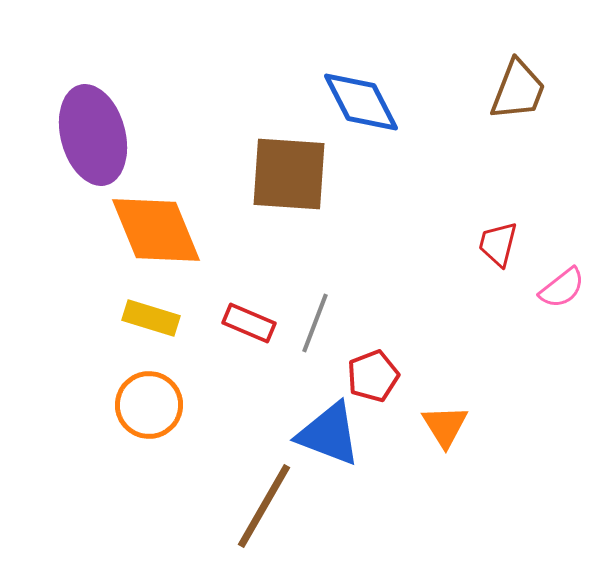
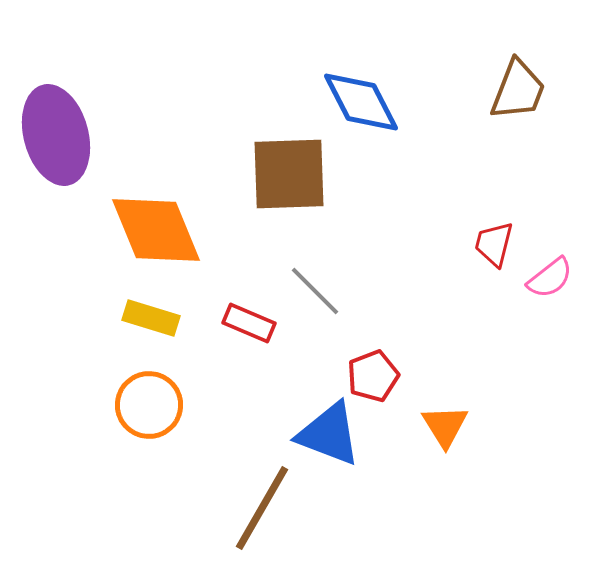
purple ellipse: moved 37 px left
brown square: rotated 6 degrees counterclockwise
red trapezoid: moved 4 px left
pink semicircle: moved 12 px left, 10 px up
gray line: moved 32 px up; rotated 66 degrees counterclockwise
brown line: moved 2 px left, 2 px down
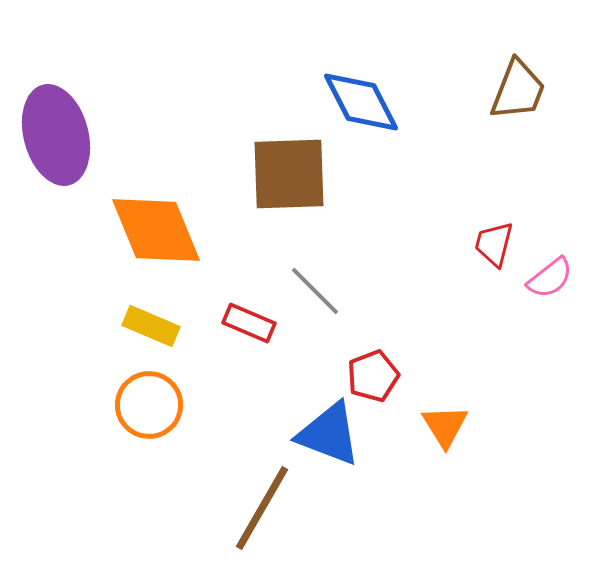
yellow rectangle: moved 8 px down; rotated 6 degrees clockwise
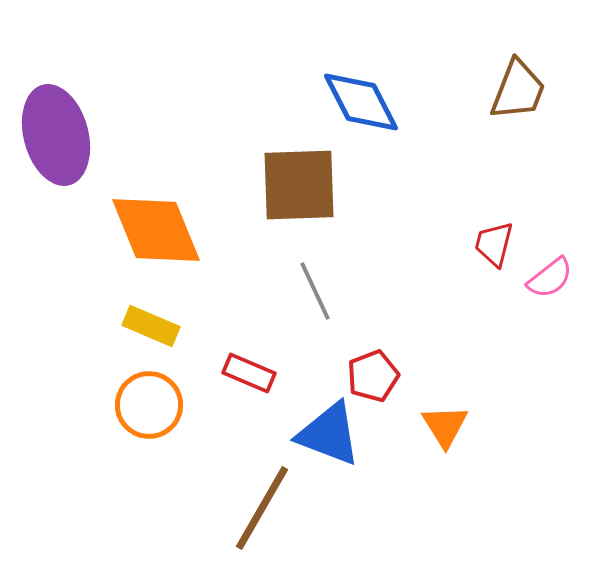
brown square: moved 10 px right, 11 px down
gray line: rotated 20 degrees clockwise
red rectangle: moved 50 px down
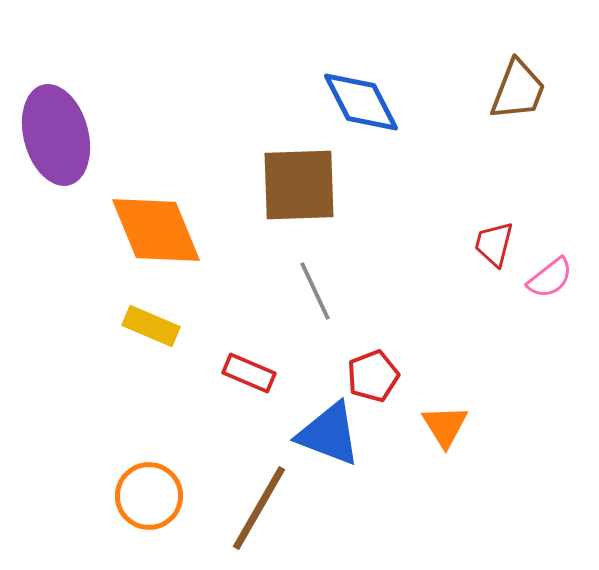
orange circle: moved 91 px down
brown line: moved 3 px left
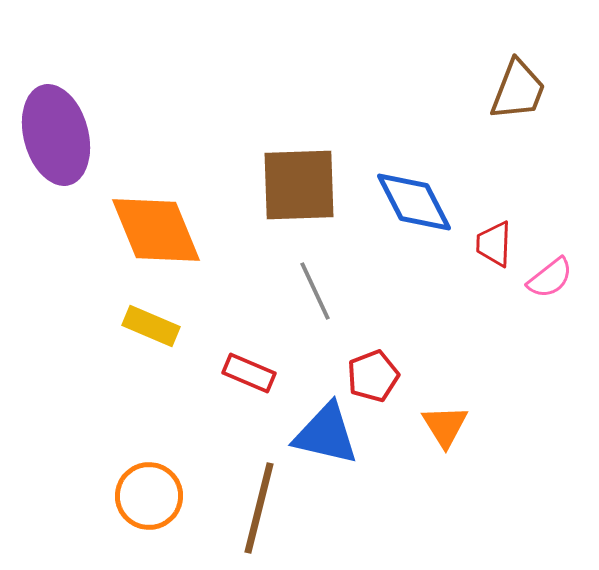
blue diamond: moved 53 px right, 100 px down
red trapezoid: rotated 12 degrees counterclockwise
blue triangle: moved 3 px left; rotated 8 degrees counterclockwise
brown line: rotated 16 degrees counterclockwise
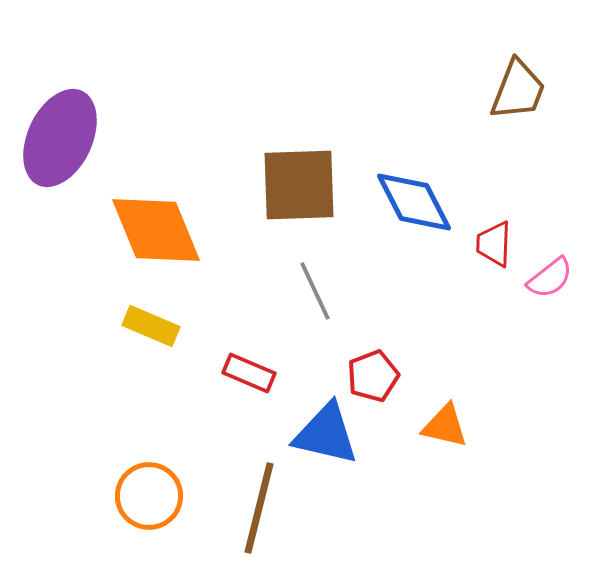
purple ellipse: moved 4 px right, 3 px down; rotated 40 degrees clockwise
orange triangle: rotated 45 degrees counterclockwise
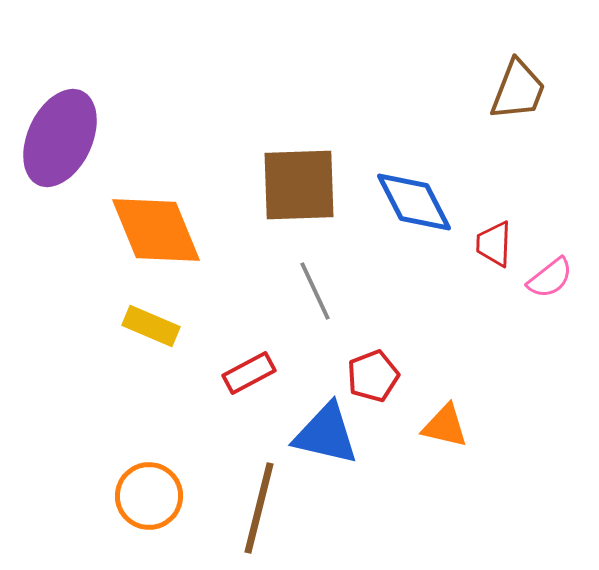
red rectangle: rotated 51 degrees counterclockwise
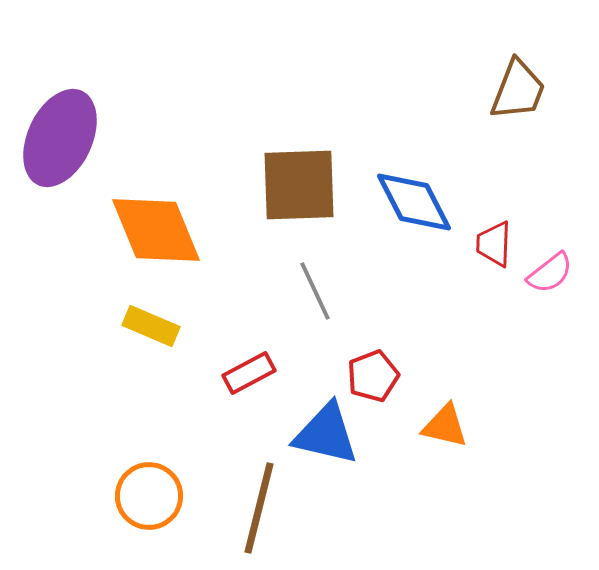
pink semicircle: moved 5 px up
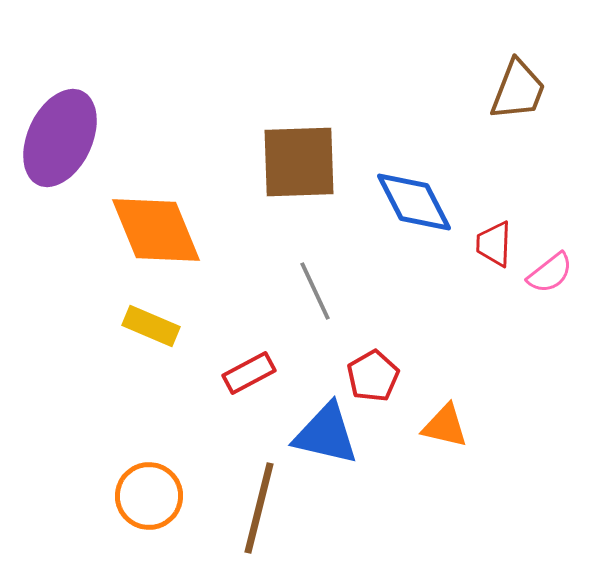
brown square: moved 23 px up
red pentagon: rotated 9 degrees counterclockwise
